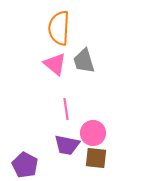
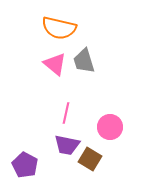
orange semicircle: rotated 80 degrees counterclockwise
pink line: moved 4 px down; rotated 20 degrees clockwise
pink circle: moved 17 px right, 6 px up
brown square: moved 6 px left, 1 px down; rotated 25 degrees clockwise
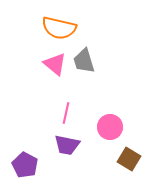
brown square: moved 39 px right
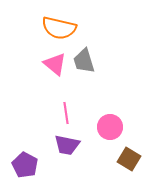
pink line: rotated 20 degrees counterclockwise
